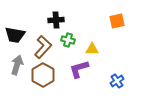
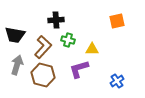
brown hexagon: rotated 15 degrees counterclockwise
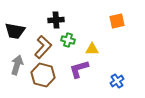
black trapezoid: moved 4 px up
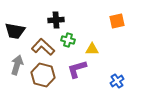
brown L-shape: rotated 90 degrees counterclockwise
purple L-shape: moved 2 px left
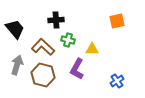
black trapezoid: moved 2 px up; rotated 140 degrees counterclockwise
purple L-shape: rotated 45 degrees counterclockwise
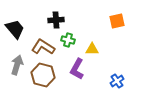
brown L-shape: rotated 10 degrees counterclockwise
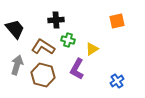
yellow triangle: rotated 32 degrees counterclockwise
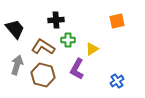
green cross: rotated 16 degrees counterclockwise
